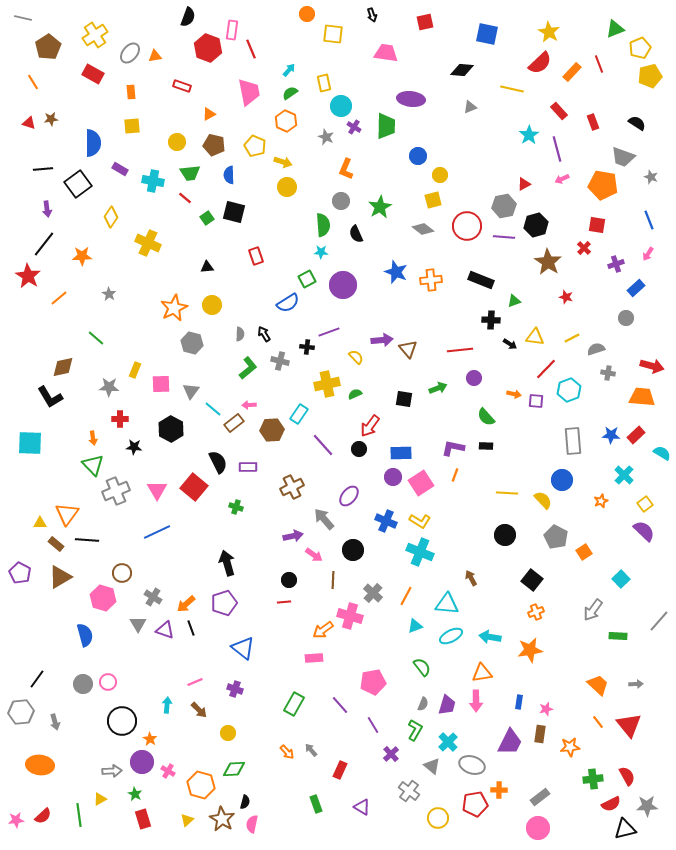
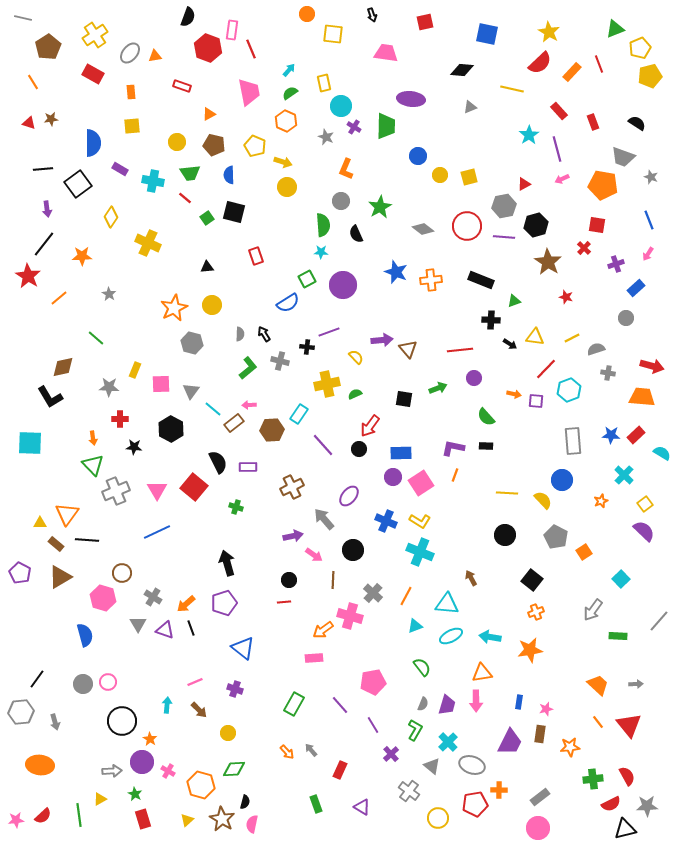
yellow square at (433, 200): moved 36 px right, 23 px up
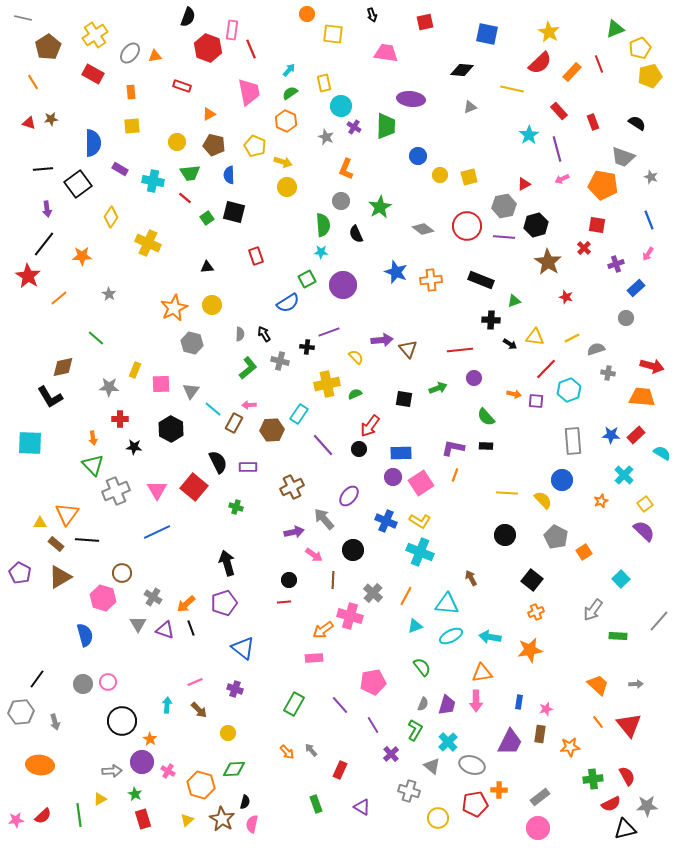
brown rectangle at (234, 423): rotated 24 degrees counterclockwise
purple arrow at (293, 536): moved 1 px right, 4 px up
gray cross at (409, 791): rotated 20 degrees counterclockwise
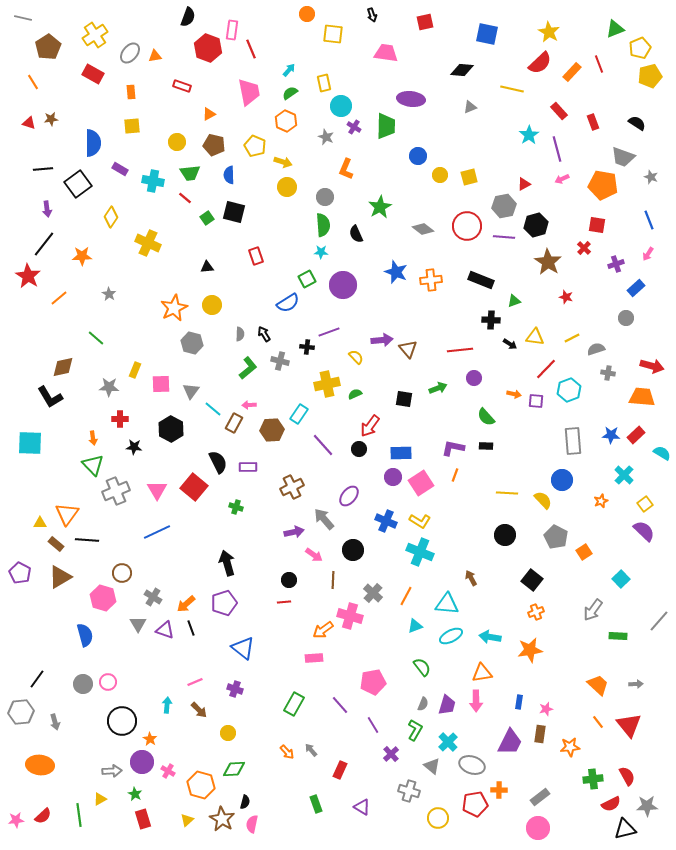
gray circle at (341, 201): moved 16 px left, 4 px up
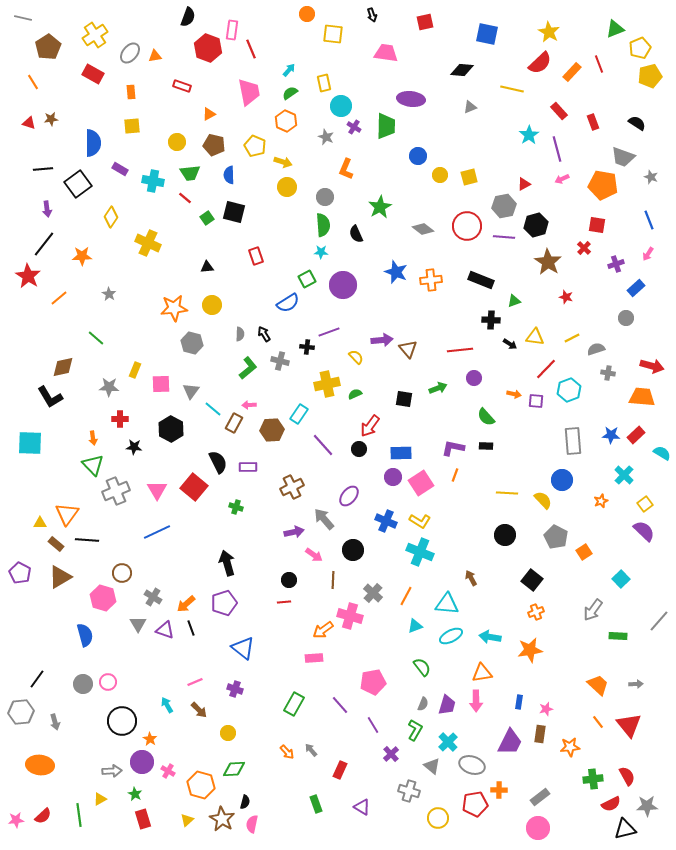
orange star at (174, 308): rotated 20 degrees clockwise
cyan arrow at (167, 705): rotated 35 degrees counterclockwise
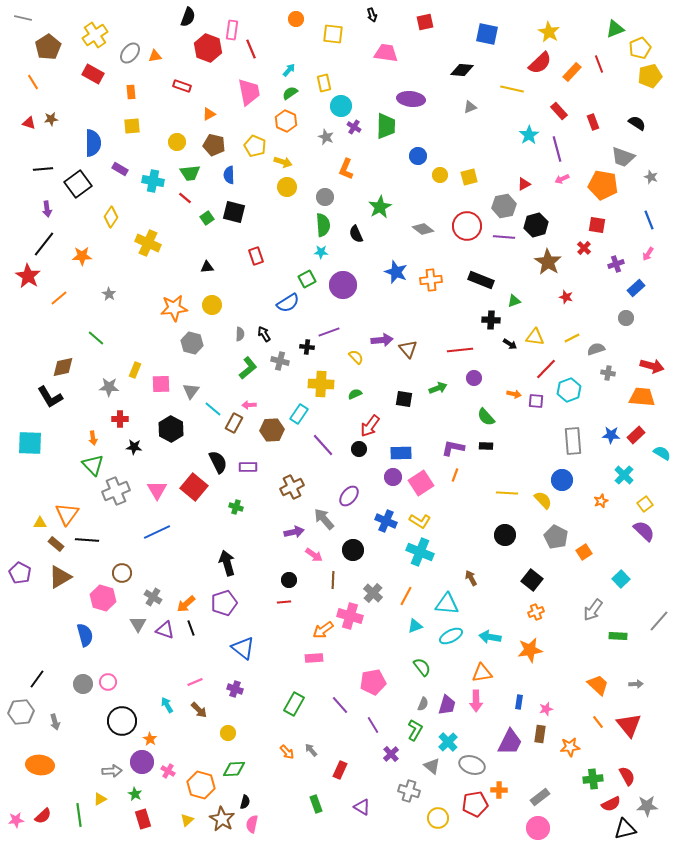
orange circle at (307, 14): moved 11 px left, 5 px down
yellow cross at (327, 384): moved 6 px left; rotated 15 degrees clockwise
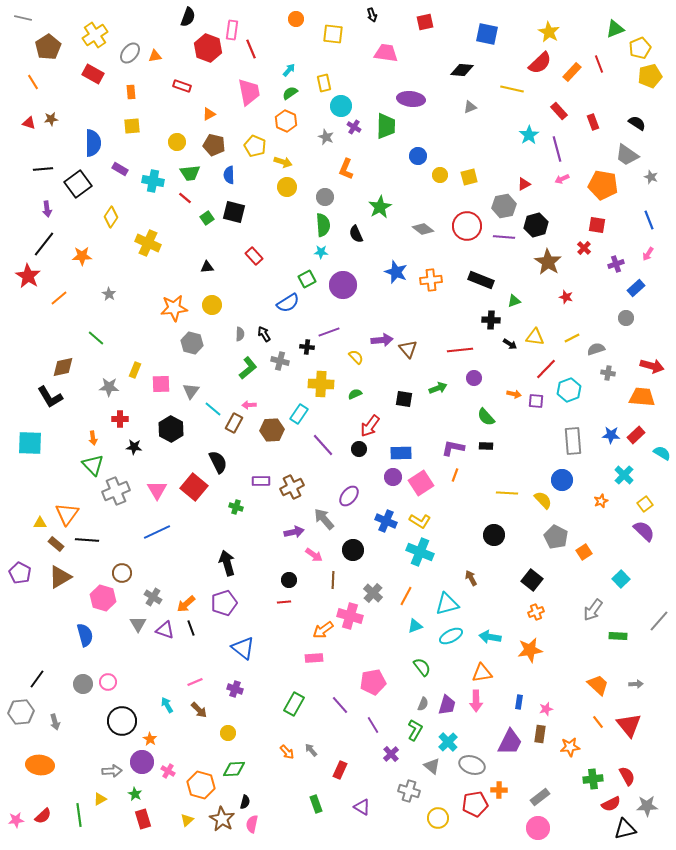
gray trapezoid at (623, 157): moved 4 px right, 2 px up; rotated 15 degrees clockwise
red rectangle at (256, 256): moved 2 px left; rotated 24 degrees counterclockwise
purple rectangle at (248, 467): moved 13 px right, 14 px down
black circle at (505, 535): moved 11 px left
cyan triangle at (447, 604): rotated 20 degrees counterclockwise
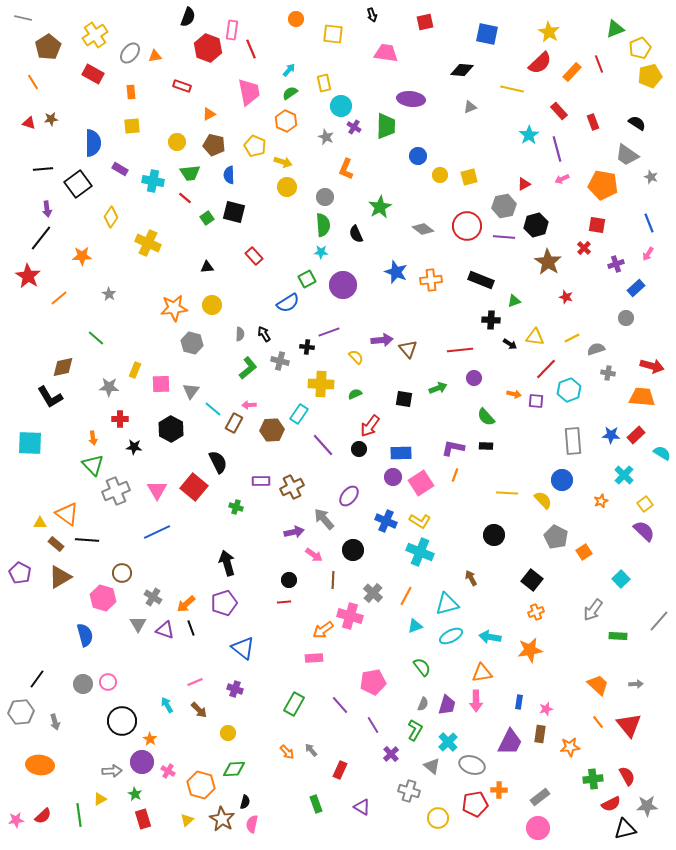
blue line at (649, 220): moved 3 px down
black line at (44, 244): moved 3 px left, 6 px up
orange triangle at (67, 514): rotated 30 degrees counterclockwise
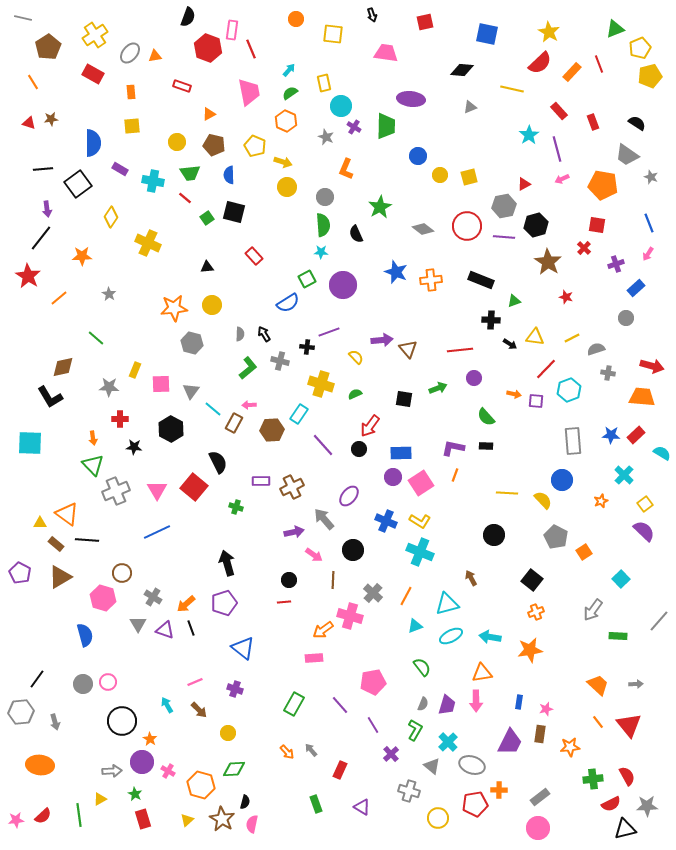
yellow cross at (321, 384): rotated 15 degrees clockwise
